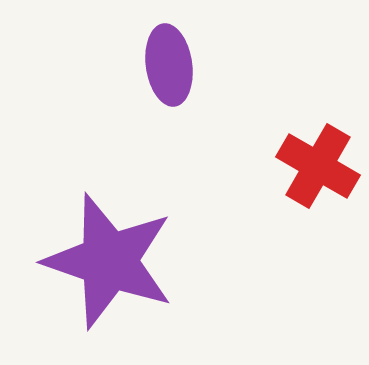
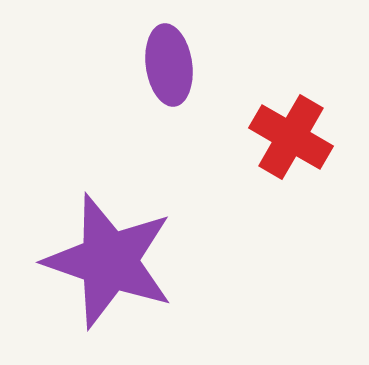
red cross: moved 27 px left, 29 px up
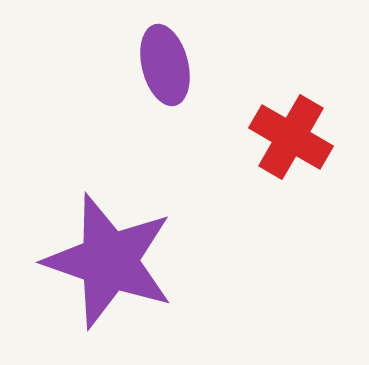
purple ellipse: moved 4 px left; rotated 6 degrees counterclockwise
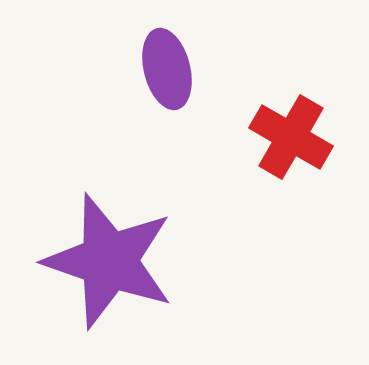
purple ellipse: moved 2 px right, 4 px down
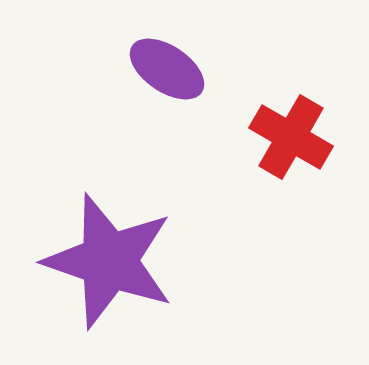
purple ellipse: rotated 42 degrees counterclockwise
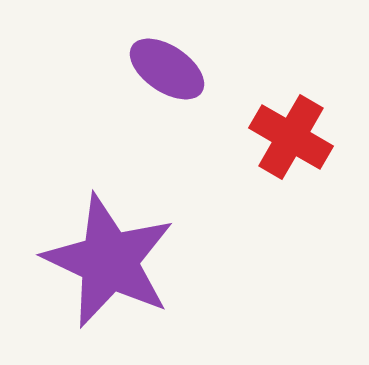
purple star: rotated 6 degrees clockwise
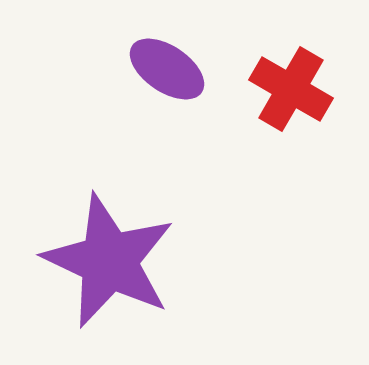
red cross: moved 48 px up
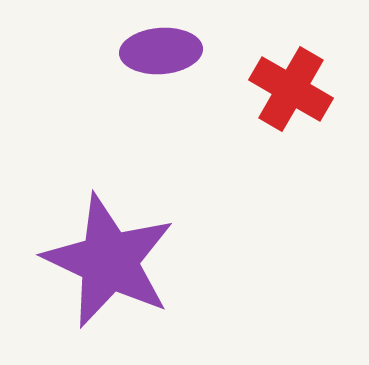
purple ellipse: moved 6 px left, 18 px up; rotated 38 degrees counterclockwise
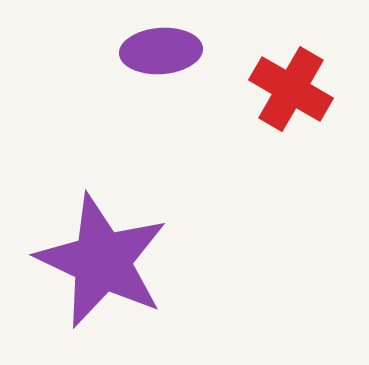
purple star: moved 7 px left
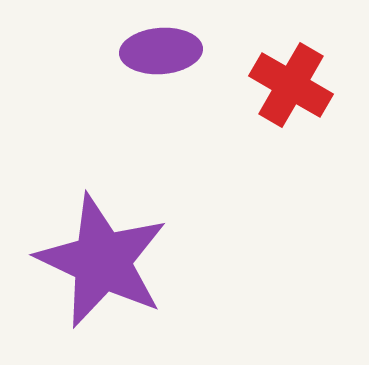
red cross: moved 4 px up
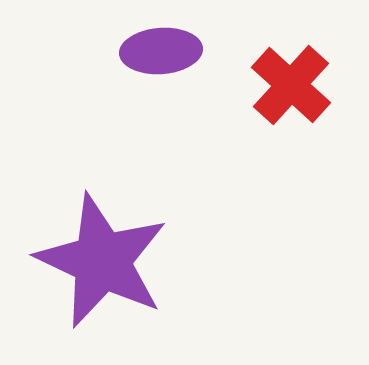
red cross: rotated 12 degrees clockwise
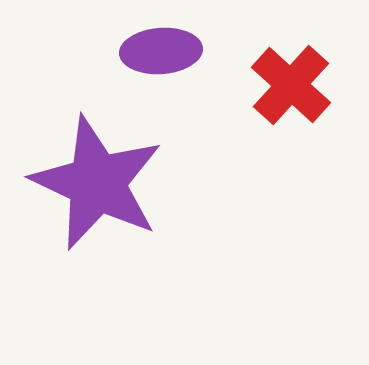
purple star: moved 5 px left, 78 px up
